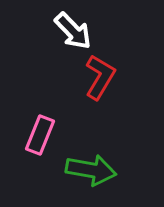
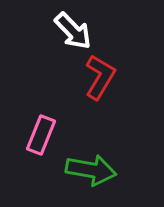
pink rectangle: moved 1 px right
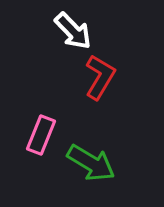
green arrow: moved 7 px up; rotated 21 degrees clockwise
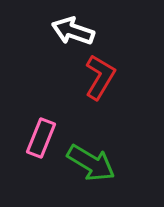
white arrow: rotated 153 degrees clockwise
pink rectangle: moved 3 px down
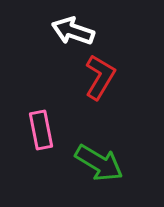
pink rectangle: moved 8 px up; rotated 33 degrees counterclockwise
green arrow: moved 8 px right
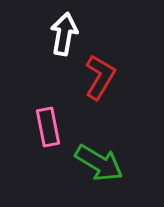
white arrow: moved 9 px left, 3 px down; rotated 81 degrees clockwise
pink rectangle: moved 7 px right, 3 px up
